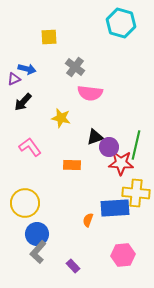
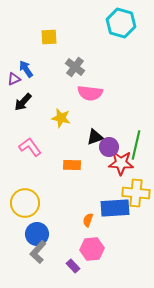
blue arrow: moved 1 px left; rotated 138 degrees counterclockwise
pink hexagon: moved 31 px left, 6 px up
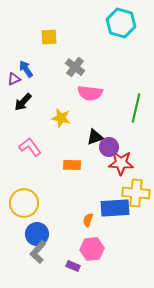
green line: moved 37 px up
yellow circle: moved 1 px left
purple rectangle: rotated 24 degrees counterclockwise
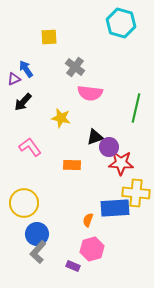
pink hexagon: rotated 10 degrees counterclockwise
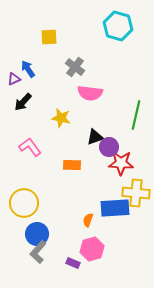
cyan hexagon: moved 3 px left, 3 px down
blue arrow: moved 2 px right
green line: moved 7 px down
purple rectangle: moved 3 px up
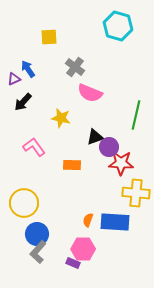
pink semicircle: rotated 15 degrees clockwise
pink L-shape: moved 4 px right
blue rectangle: moved 14 px down; rotated 8 degrees clockwise
pink hexagon: moved 9 px left; rotated 15 degrees clockwise
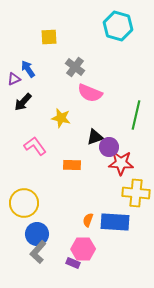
pink L-shape: moved 1 px right, 1 px up
